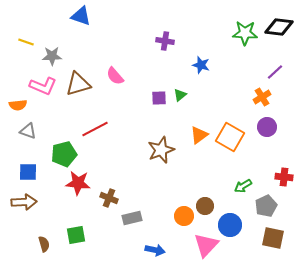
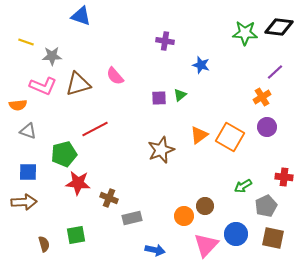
blue circle: moved 6 px right, 9 px down
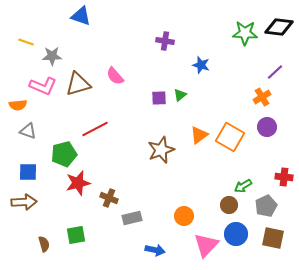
red star: rotated 20 degrees counterclockwise
brown circle: moved 24 px right, 1 px up
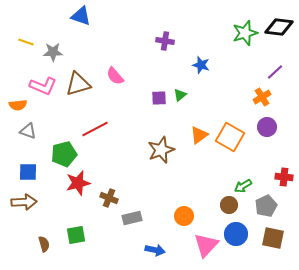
green star: rotated 20 degrees counterclockwise
gray star: moved 1 px right, 4 px up
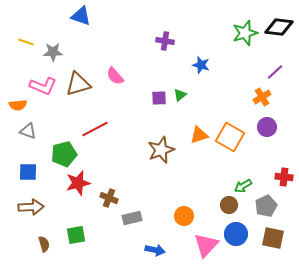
orange triangle: rotated 18 degrees clockwise
brown arrow: moved 7 px right, 5 px down
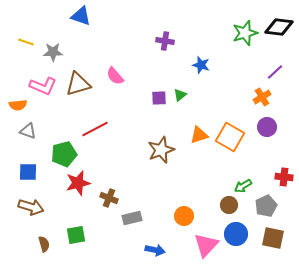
brown arrow: rotated 20 degrees clockwise
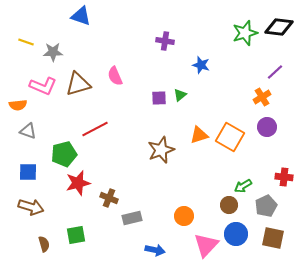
pink semicircle: rotated 18 degrees clockwise
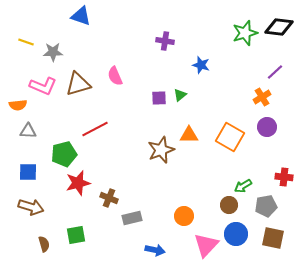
gray triangle: rotated 18 degrees counterclockwise
orange triangle: moved 10 px left; rotated 18 degrees clockwise
gray pentagon: rotated 15 degrees clockwise
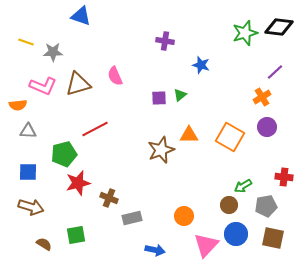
brown semicircle: rotated 42 degrees counterclockwise
